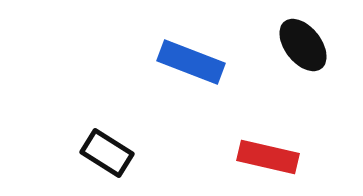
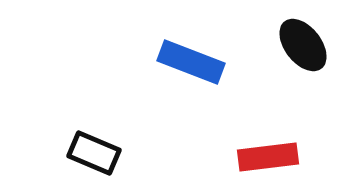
black rectangle: moved 13 px left; rotated 9 degrees counterclockwise
red rectangle: rotated 20 degrees counterclockwise
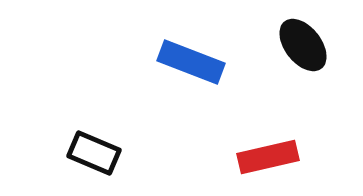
red rectangle: rotated 6 degrees counterclockwise
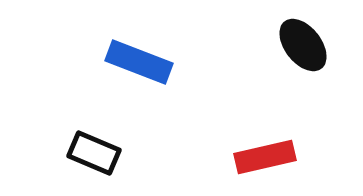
blue rectangle: moved 52 px left
red rectangle: moved 3 px left
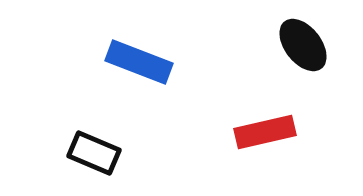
red rectangle: moved 25 px up
